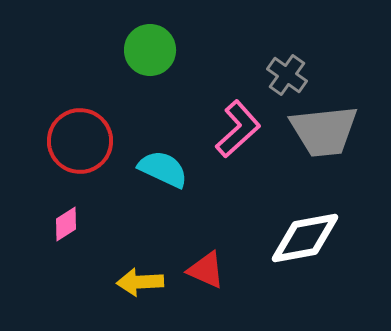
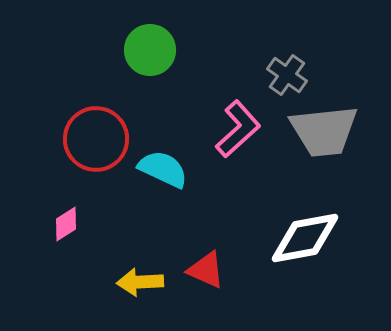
red circle: moved 16 px right, 2 px up
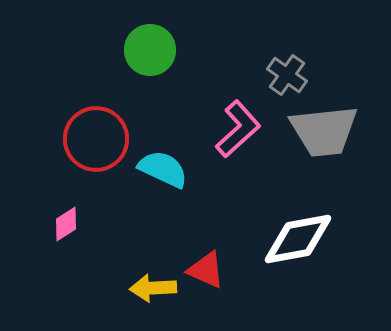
white diamond: moved 7 px left, 1 px down
yellow arrow: moved 13 px right, 6 px down
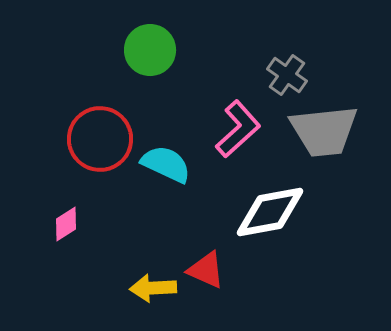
red circle: moved 4 px right
cyan semicircle: moved 3 px right, 5 px up
white diamond: moved 28 px left, 27 px up
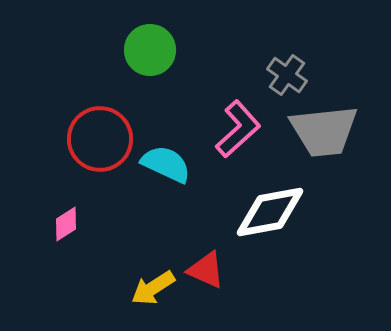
yellow arrow: rotated 30 degrees counterclockwise
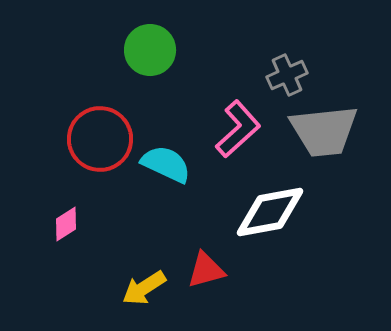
gray cross: rotated 30 degrees clockwise
red triangle: rotated 39 degrees counterclockwise
yellow arrow: moved 9 px left
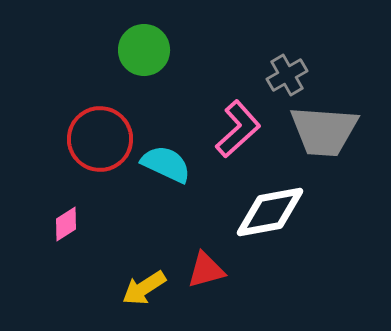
green circle: moved 6 px left
gray cross: rotated 6 degrees counterclockwise
gray trapezoid: rotated 10 degrees clockwise
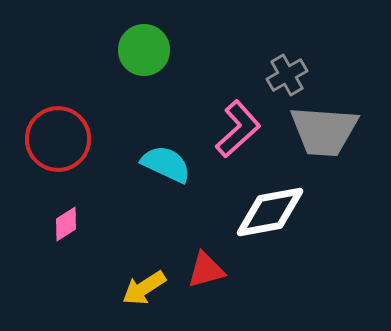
red circle: moved 42 px left
